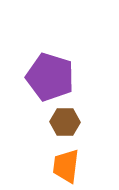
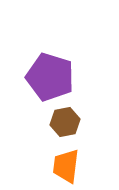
brown hexagon: rotated 12 degrees counterclockwise
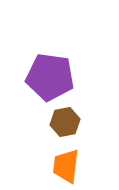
purple pentagon: rotated 9 degrees counterclockwise
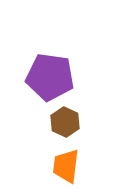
brown hexagon: rotated 24 degrees counterclockwise
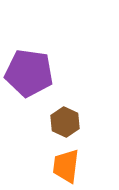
purple pentagon: moved 21 px left, 4 px up
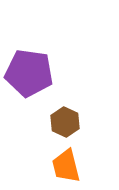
orange trapezoid: rotated 21 degrees counterclockwise
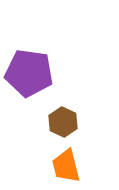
brown hexagon: moved 2 px left
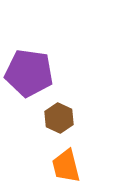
brown hexagon: moved 4 px left, 4 px up
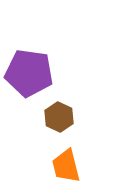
brown hexagon: moved 1 px up
